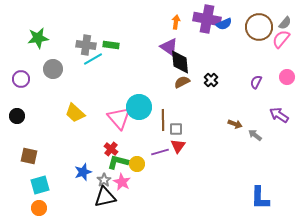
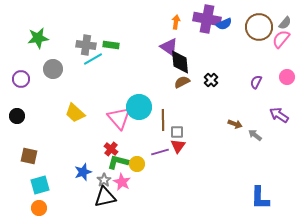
gray square: moved 1 px right, 3 px down
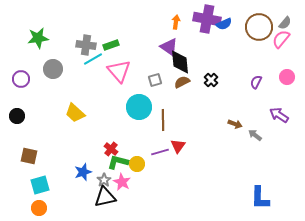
green rectangle: rotated 28 degrees counterclockwise
pink triangle: moved 47 px up
gray square: moved 22 px left, 52 px up; rotated 16 degrees counterclockwise
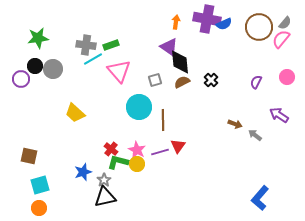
black circle: moved 18 px right, 50 px up
pink star: moved 15 px right, 32 px up
blue L-shape: rotated 40 degrees clockwise
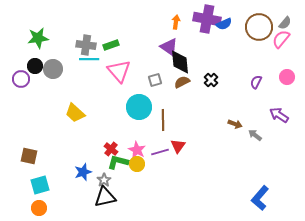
cyan line: moved 4 px left; rotated 30 degrees clockwise
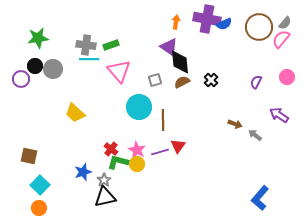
cyan square: rotated 30 degrees counterclockwise
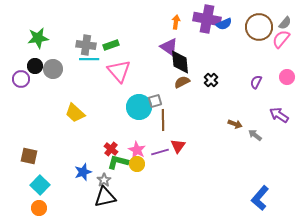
gray square: moved 21 px down
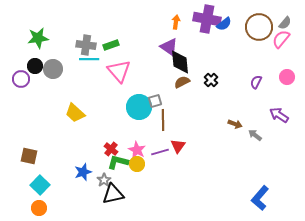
blue semicircle: rotated 14 degrees counterclockwise
black triangle: moved 8 px right, 3 px up
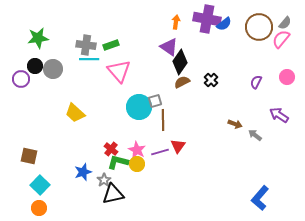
black diamond: rotated 40 degrees clockwise
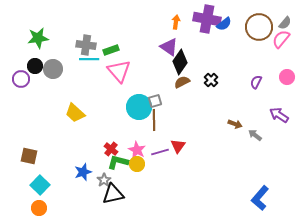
green rectangle: moved 5 px down
brown line: moved 9 px left
